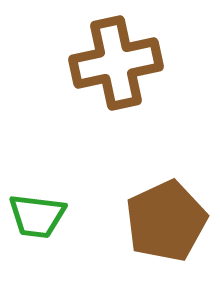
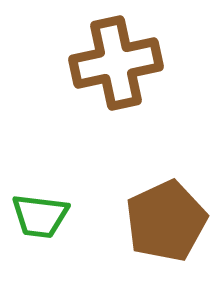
green trapezoid: moved 3 px right
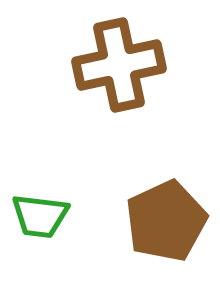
brown cross: moved 3 px right, 2 px down
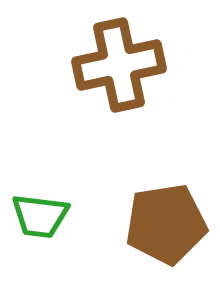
brown pentagon: moved 3 px down; rotated 16 degrees clockwise
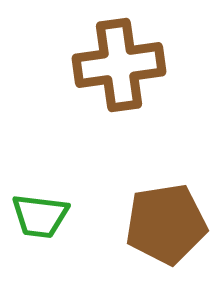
brown cross: rotated 4 degrees clockwise
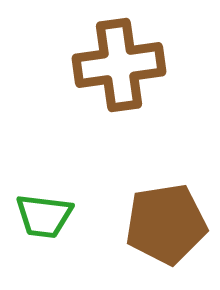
green trapezoid: moved 4 px right
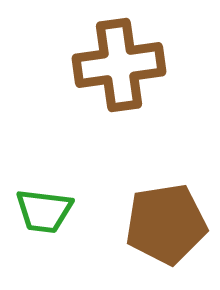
green trapezoid: moved 5 px up
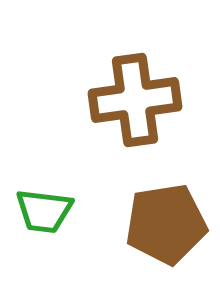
brown cross: moved 16 px right, 35 px down
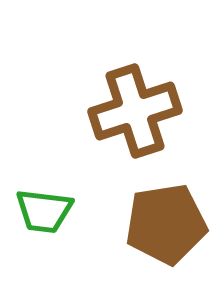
brown cross: moved 11 px down; rotated 10 degrees counterclockwise
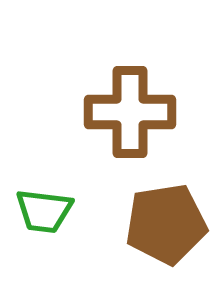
brown cross: moved 5 px left, 1 px down; rotated 18 degrees clockwise
